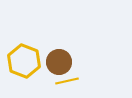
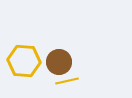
yellow hexagon: rotated 16 degrees counterclockwise
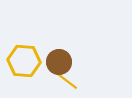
yellow line: rotated 50 degrees clockwise
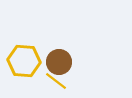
yellow line: moved 11 px left
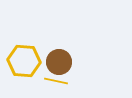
yellow line: rotated 25 degrees counterclockwise
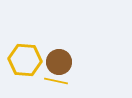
yellow hexagon: moved 1 px right, 1 px up
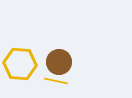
yellow hexagon: moved 5 px left, 4 px down
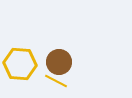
yellow line: rotated 15 degrees clockwise
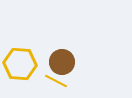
brown circle: moved 3 px right
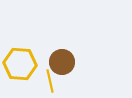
yellow line: moved 6 px left; rotated 50 degrees clockwise
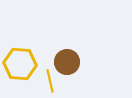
brown circle: moved 5 px right
